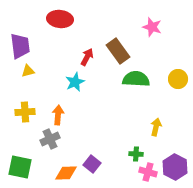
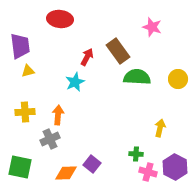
green semicircle: moved 1 px right, 2 px up
yellow arrow: moved 4 px right, 1 px down
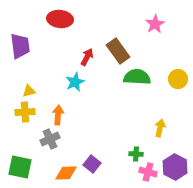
pink star: moved 3 px right, 3 px up; rotated 24 degrees clockwise
yellow triangle: moved 1 px right, 20 px down
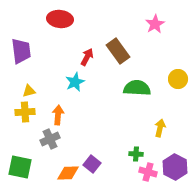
purple trapezoid: moved 1 px right, 5 px down
green semicircle: moved 11 px down
orange diamond: moved 2 px right
